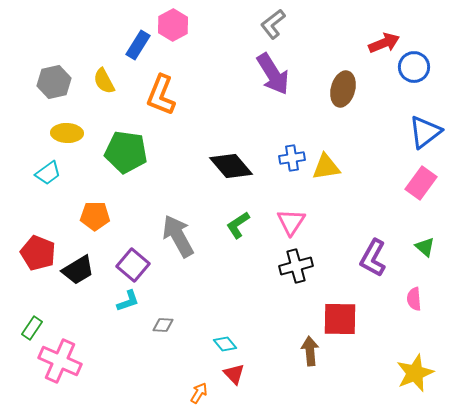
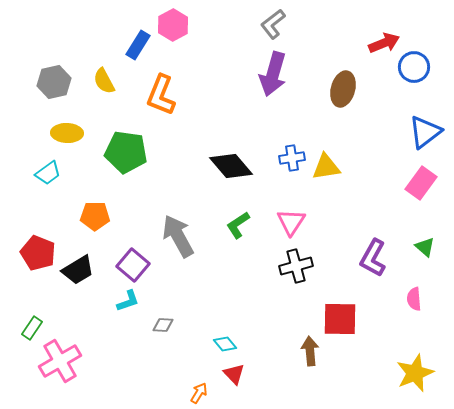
purple arrow: rotated 48 degrees clockwise
pink cross: rotated 36 degrees clockwise
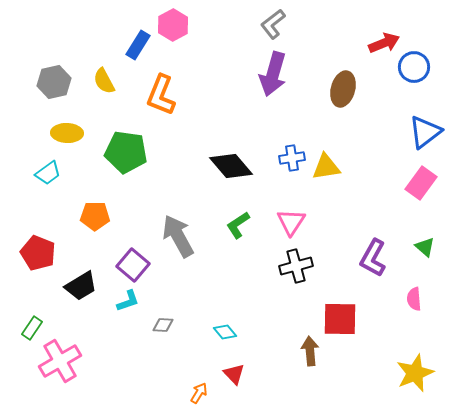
black trapezoid: moved 3 px right, 16 px down
cyan diamond: moved 12 px up
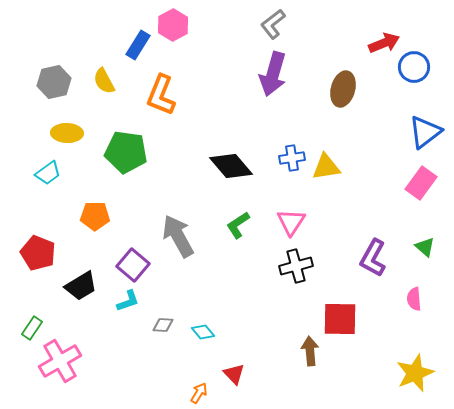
cyan diamond: moved 22 px left
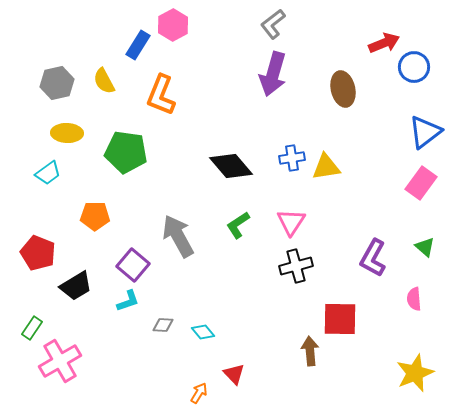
gray hexagon: moved 3 px right, 1 px down
brown ellipse: rotated 28 degrees counterclockwise
black trapezoid: moved 5 px left
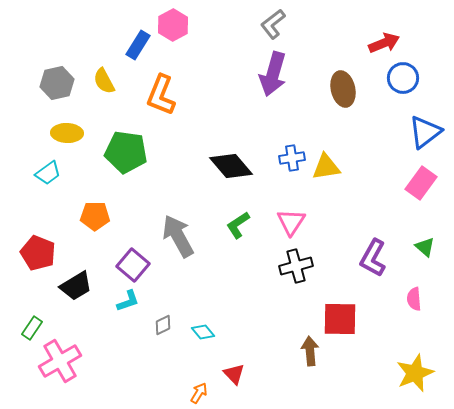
blue circle: moved 11 px left, 11 px down
gray diamond: rotated 30 degrees counterclockwise
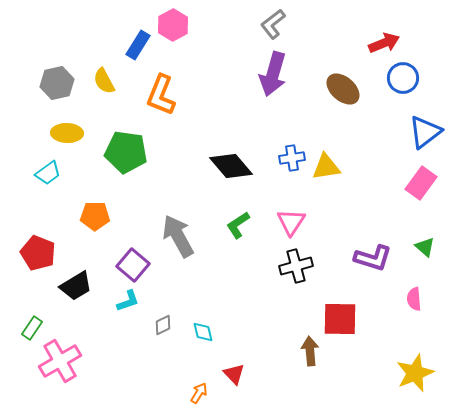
brown ellipse: rotated 36 degrees counterclockwise
purple L-shape: rotated 102 degrees counterclockwise
cyan diamond: rotated 25 degrees clockwise
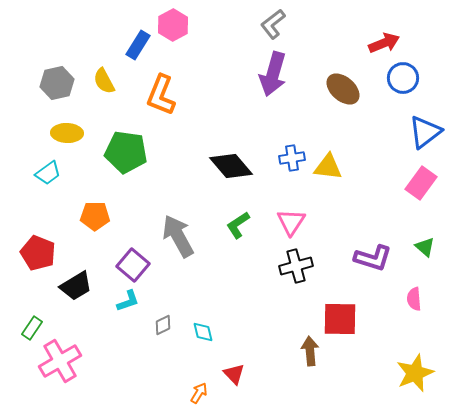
yellow triangle: moved 2 px right; rotated 16 degrees clockwise
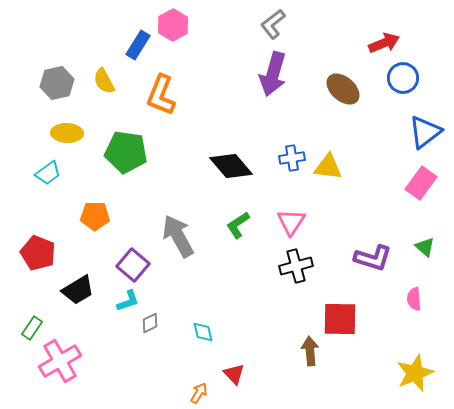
black trapezoid: moved 2 px right, 4 px down
gray diamond: moved 13 px left, 2 px up
